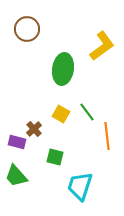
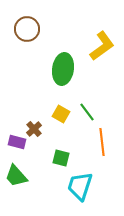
orange line: moved 5 px left, 6 px down
green square: moved 6 px right, 1 px down
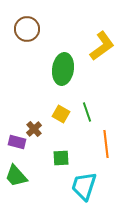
green line: rotated 18 degrees clockwise
orange line: moved 4 px right, 2 px down
green square: rotated 18 degrees counterclockwise
cyan trapezoid: moved 4 px right
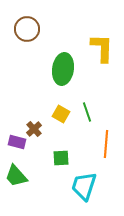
yellow L-shape: moved 2 px down; rotated 52 degrees counterclockwise
orange line: rotated 12 degrees clockwise
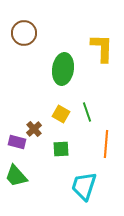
brown circle: moved 3 px left, 4 px down
green square: moved 9 px up
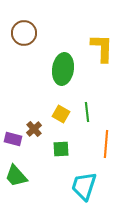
green line: rotated 12 degrees clockwise
purple rectangle: moved 4 px left, 3 px up
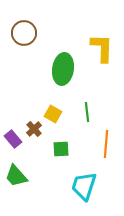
yellow square: moved 8 px left
purple rectangle: rotated 36 degrees clockwise
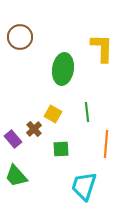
brown circle: moved 4 px left, 4 px down
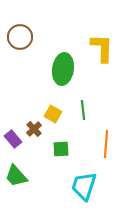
green line: moved 4 px left, 2 px up
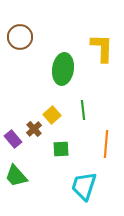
yellow square: moved 1 px left, 1 px down; rotated 18 degrees clockwise
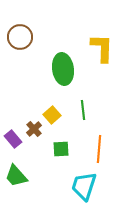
green ellipse: rotated 16 degrees counterclockwise
orange line: moved 7 px left, 5 px down
